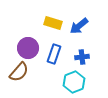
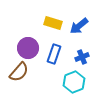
blue cross: rotated 16 degrees counterclockwise
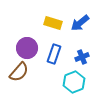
blue arrow: moved 1 px right, 3 px up
purple circle: moved 1 px left
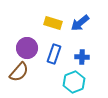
blue cross: rotated 24 degrees clockwise
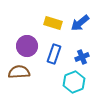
purple circle: moved 2 px up
blue cross: rotated 24 degrees counterclockwise
brown semicircle: rotated 135 degrees counterclockwise
